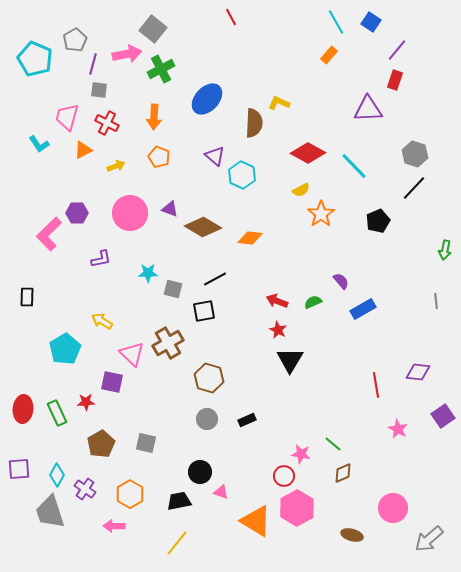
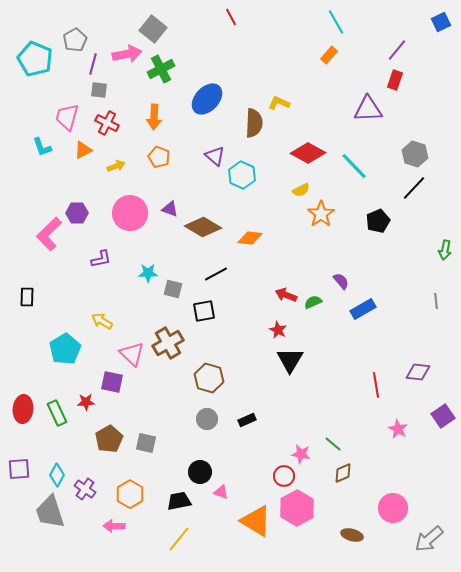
blue square at (371, 22): moved 70 px right; rotated 30 degrees clockwise
cyan L-shape at (39, 144): moved 3 px right, 3 px down; rotated 15 degrees clockwise
black line at (215, 279): moved 1 px right, 5 px up
red arrow at (277, 301): moved 9 px right, 6 px up
brown pentagon at (101, 444): moved 8 px right, 5 px up
yellow line at (177, 543): moved 2 px right, 4 px up
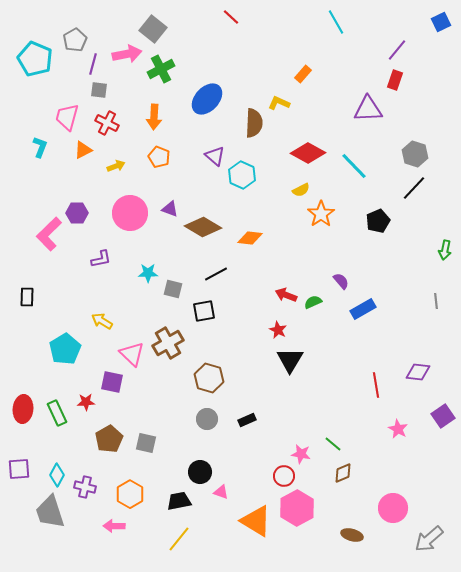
red line at (231, 17): rotated 18 degrees counterclockwise
orange rectangle at (329, 55): moved 26 px left, 19 px down
cyan L-shape at (42, 147): moved 2 px left; rotated 140 degrees counterclockwise
purple cross at (85, 489): moved 2 px up; rotated 20 degrees counterclockwise
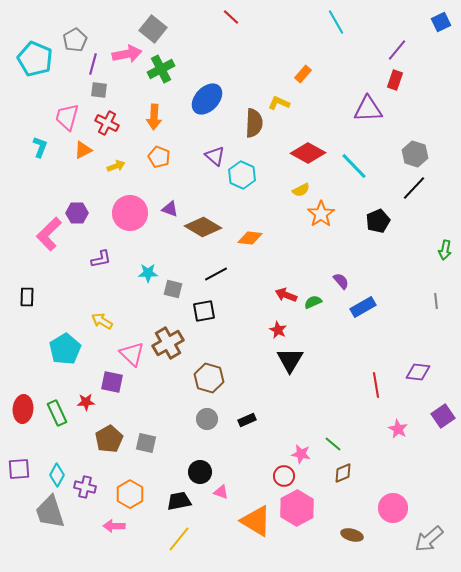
blue rectangle at (363, 309): moved 2 px up
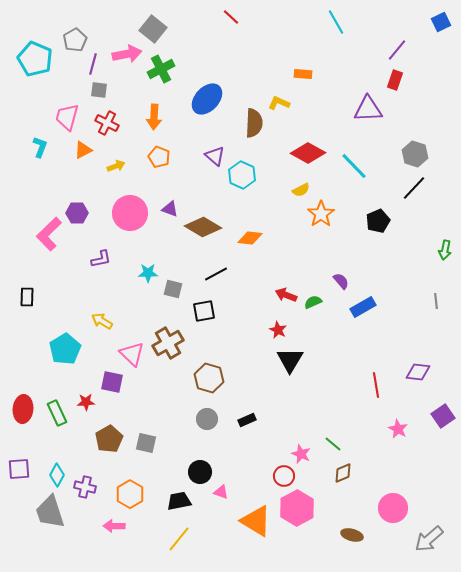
orange rectangle at (303, 74): rotated 54 degrees clockwise
pink star at (301, 454): rotated 12 degrees clockwise
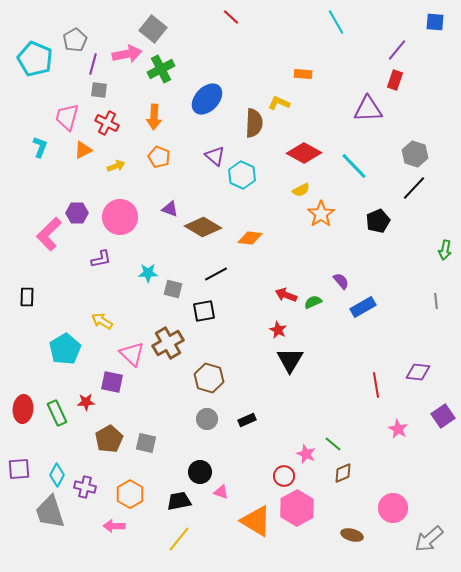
blue square at (441, 22): moved 6 px left; rotated 30 degrees clockwise
red diamond at (308, 153): moved 4 px left
pink circle at (130, 213): moved 10 px left, 4 px down
pink star at (301, 454): moved 5 px right
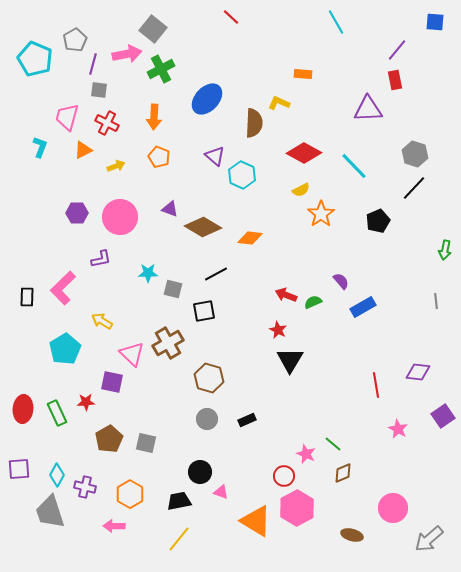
red rectangle at (395, 80): rotated 30 degrees counterclockwise
pink L-shape at (49, 234): moved 14 px right, 54 px down
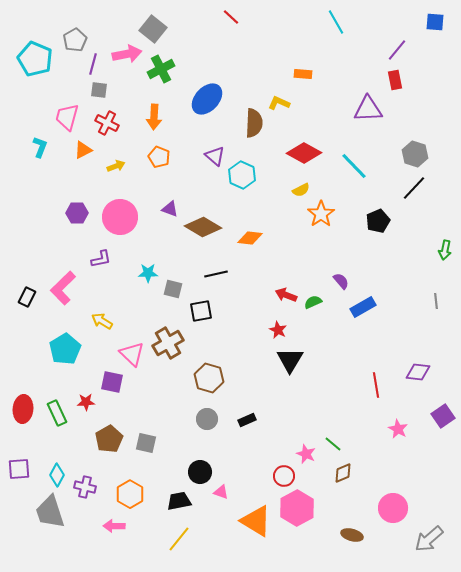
black line at (216, 274): rotated 15 degrees clockwise
black rectangle at (27, 297): rotated 24 degrees clockwise
black square at (204, 311): moved 3 px left
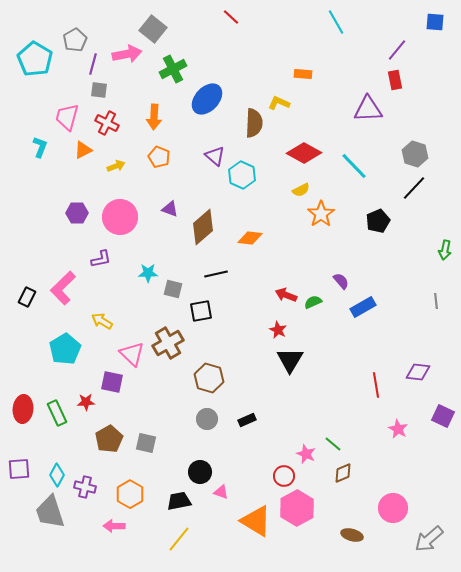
cyan pentagon at (35, 59): rotated 8 degrees clockwise
green cross at (161, 69): moved 12 px right
brown diamond at (203, 227): rotated 72 degrees counterclockwise
purple square at (443, 416): rotated 30 degrees counterclockwise
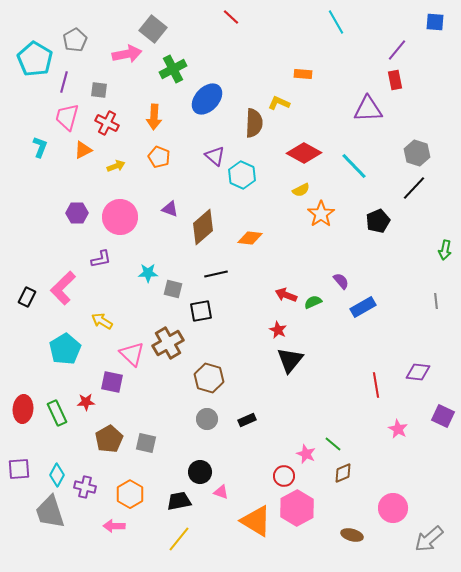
purple line at (93, 64): moved 29 px left, 18 px down
gray hexagon at (415, 154): moved 2 px right, 1 px up
black triangle at (290, 360): rotated 8 degrees clockwise
